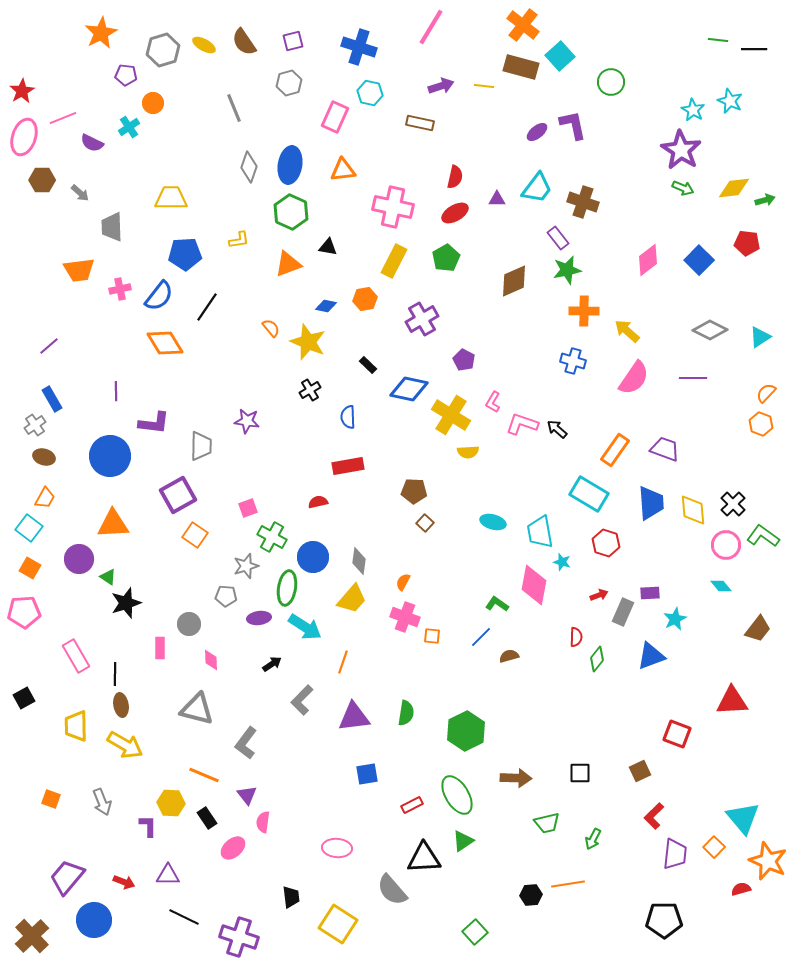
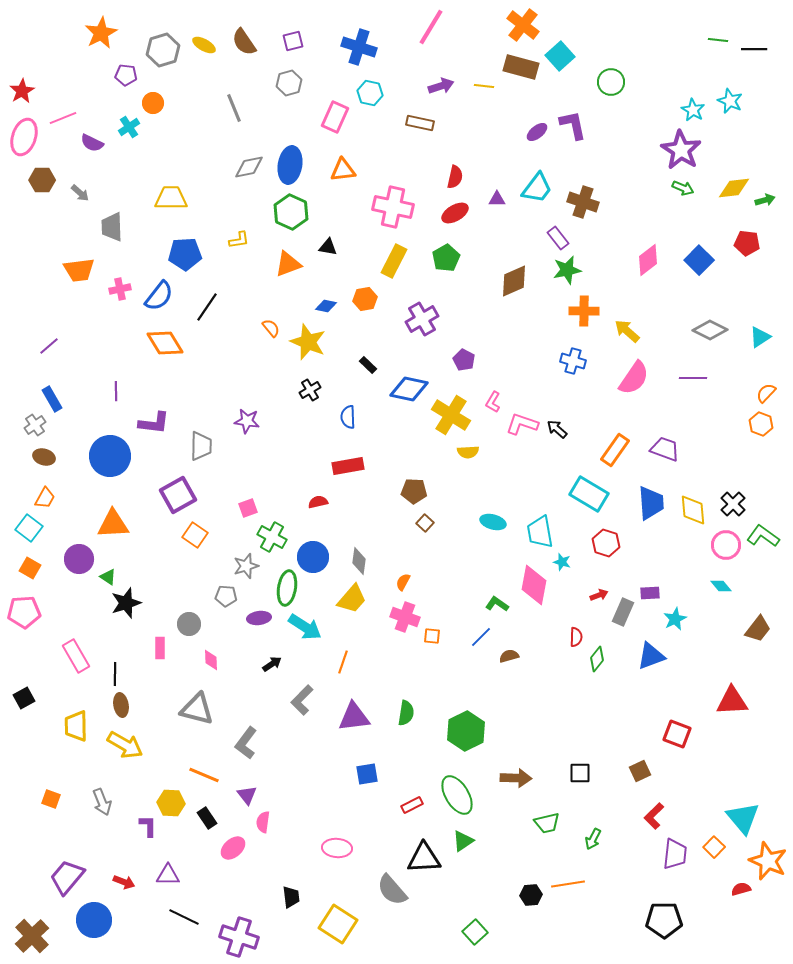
gray diamond at (249, 167): rotated 60 degrees clockwise
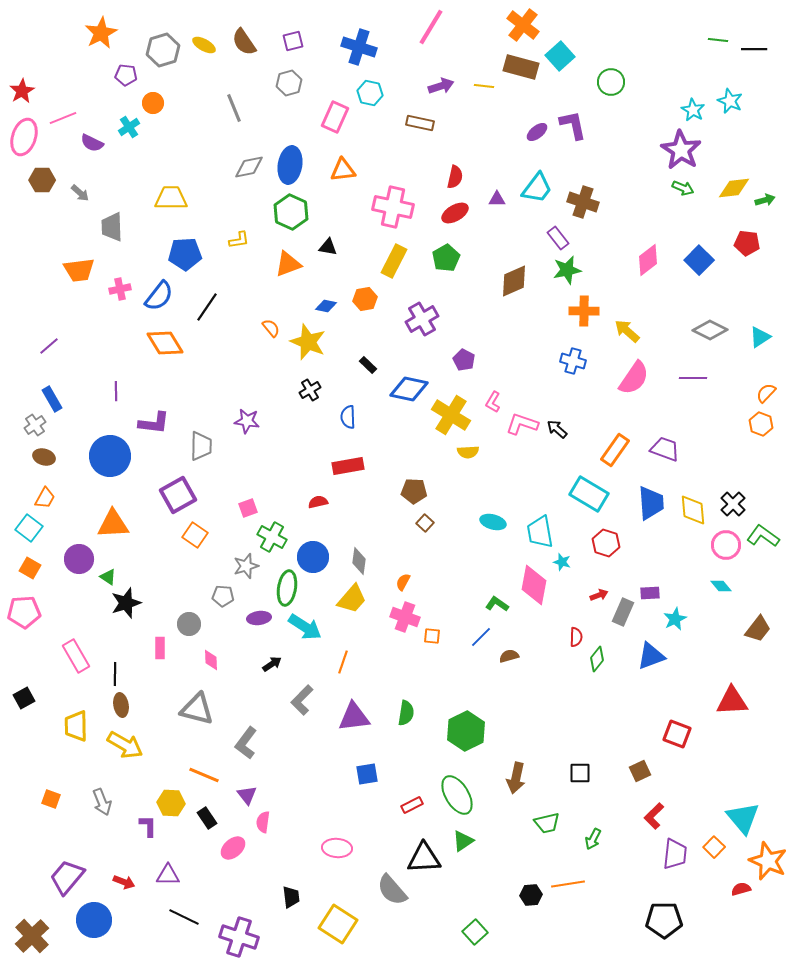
gray pentagon at (226, 596): moved 3 px left
brown arrow at (516, 778): rotated 100 degrees clockwise
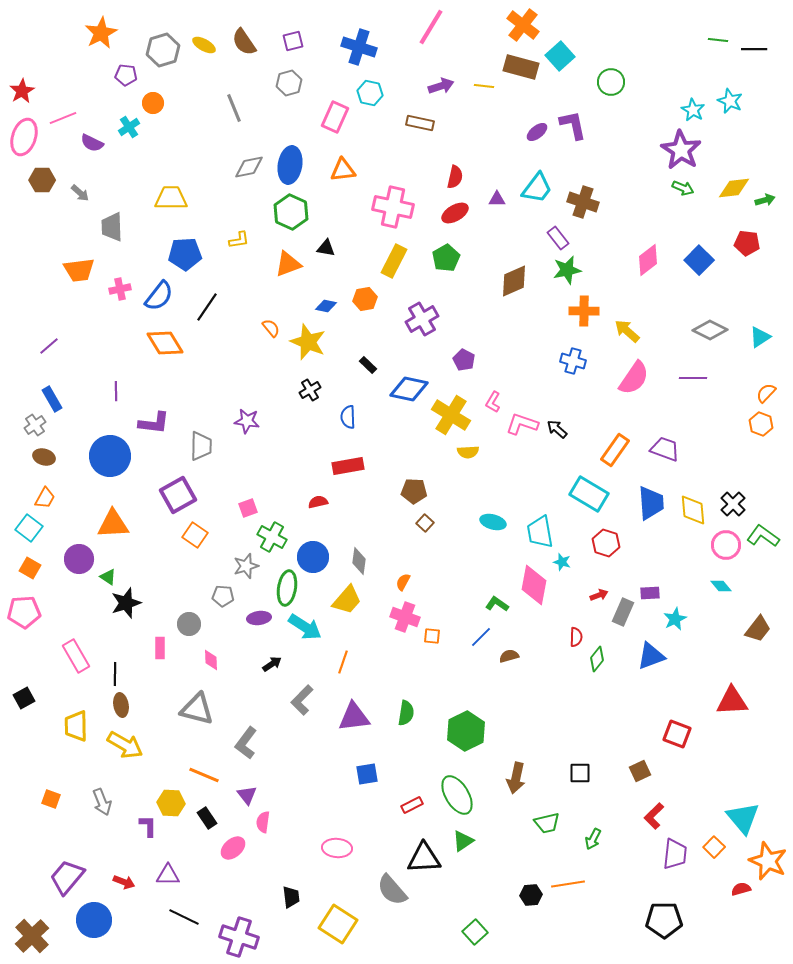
black triangle at (328, 247): moved 2 px left, 1 px down
yellow trapezoid at (352, 599): moved 5 px left, 1 px down
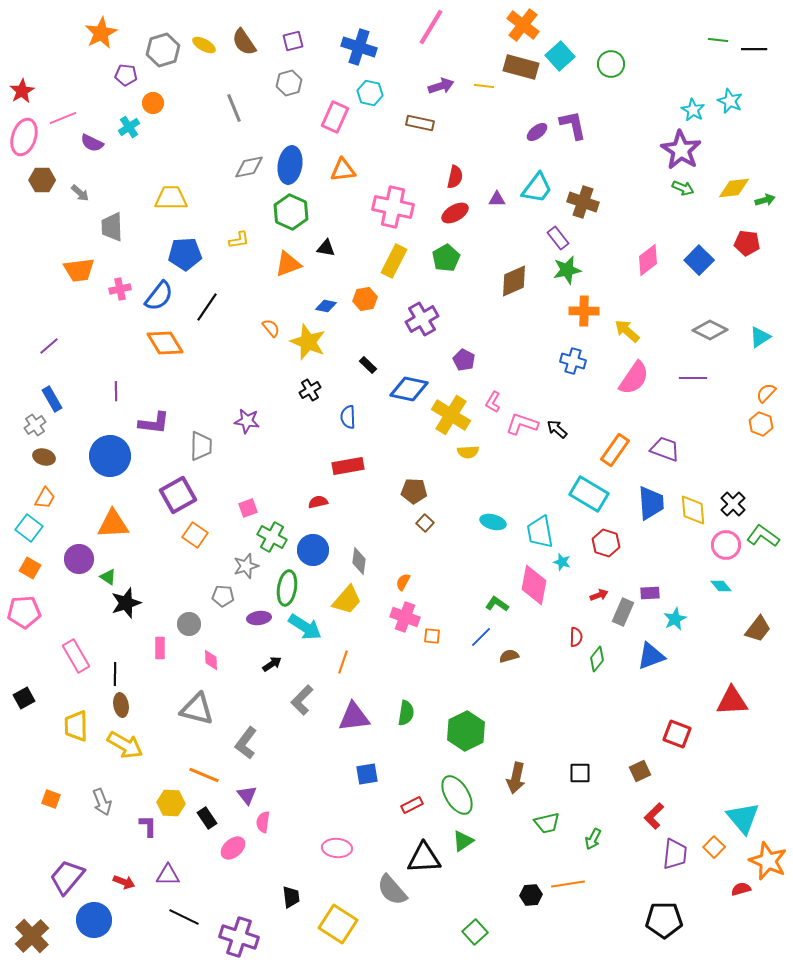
green circle at (611, 82): moved 18 px up
blue circle at (313, 557): moved 7 px up
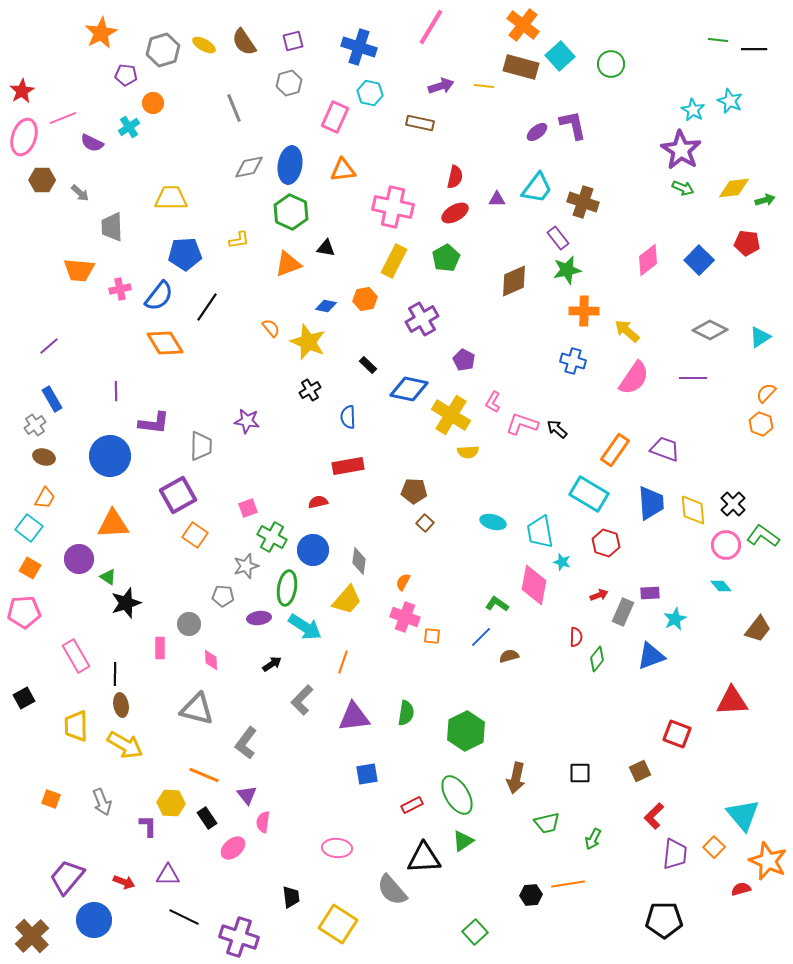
orange trapezoid at (79, 270): rotated 12 degrees clockwise
cyan triangle at (743, 818): moved 3 px up
